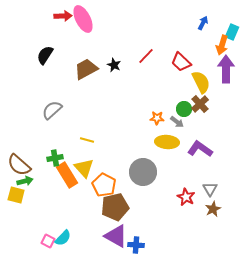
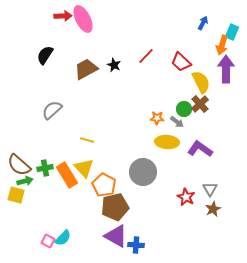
green cross: moved 10 px left, 10 px down
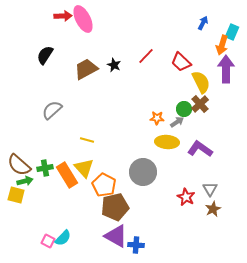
gray arrow: rotated 72 degrees counterclockwise
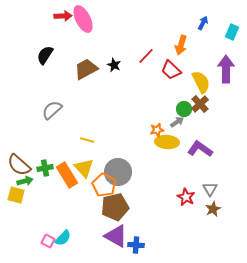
orange arrow: moved 41 px left
red trapezoid: moved 10 px left, 8 px down
orange star: moved 12 px down; rotated 16 degrees counterclockwise
gray circle: moved 25 px left
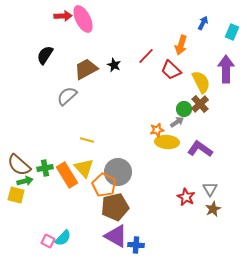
gray semicircle: moved 15 px right, 14 px up
